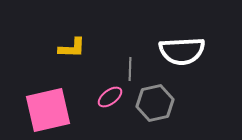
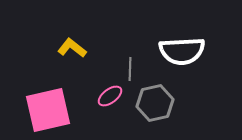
yellow L-shape: rotated 144 degrees counterclockwise
pink ellipse: moved 1 px up
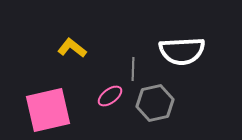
gray line: moved 3 px right
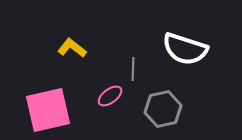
white semicircle: moved 3 px right, 2 px up; rotated 21 degrees clockwise
gray hexagon: moved 8 px right, 6 px down
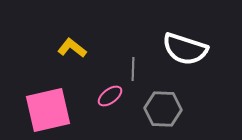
gray hexagon: rotated 15 degrees clockwise
